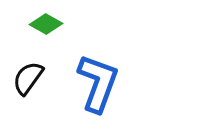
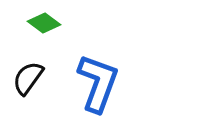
green diamond: moved 2 px left, 1 px up; rotated 8 degrees clockwise
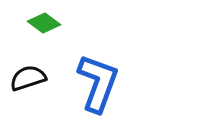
black semicircle: rotated 36 degrees clockwise
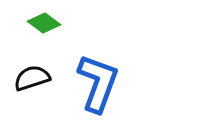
black semicircle: moved 4 px right
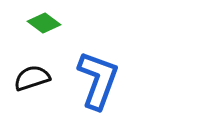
blue L-shape: moved 3 px up
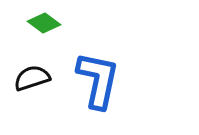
blue L-shape: rotated 8 degrees counterclockwise
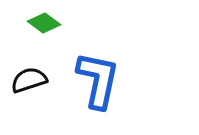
black semicircle: moved 3 px left, 2 px down
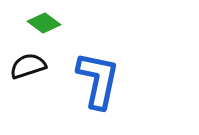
black semicircle: moved 1 px left, 14 px up
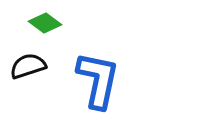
green diamond: moved 1 px right
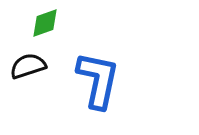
green diamond: rotated 56 degrees counterclockwise
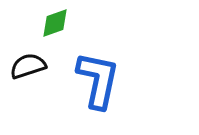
green diamond: moved 10 px right
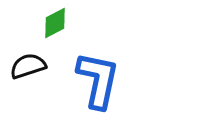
green diamond: rotated 8 degrees counterclockwise
